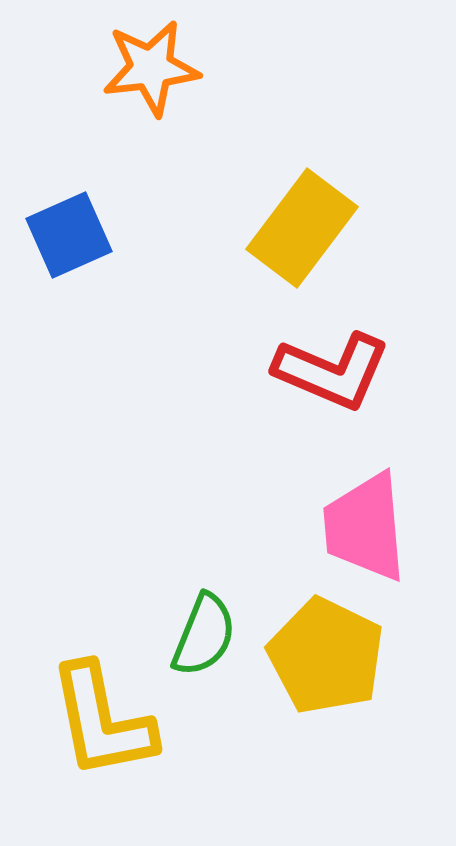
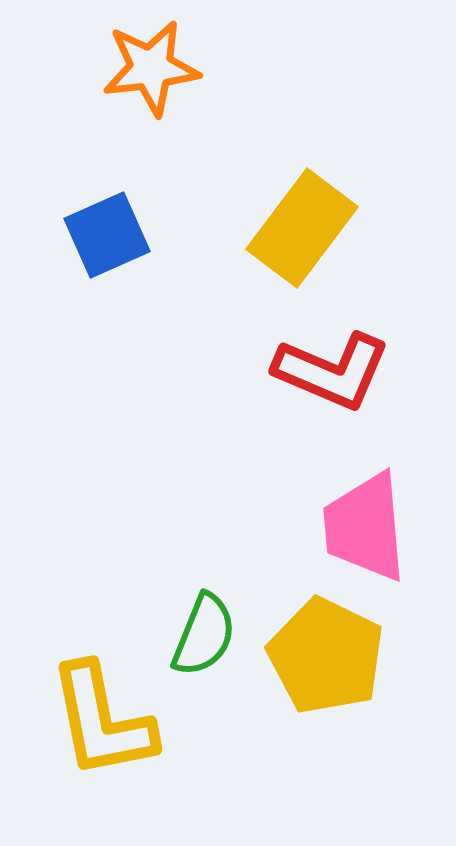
blue square: moved 38 px right
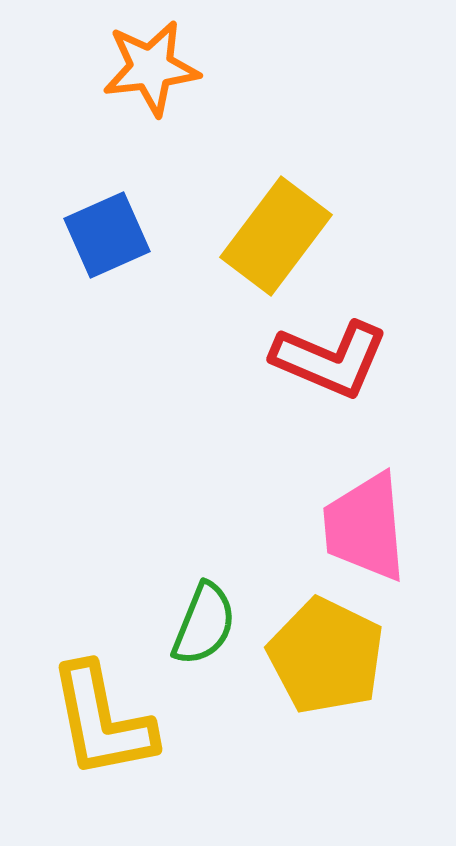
yellow rectangle: moved 26 px left, 8 px down
red L-shape: moved 2 px left, 12 px up
green semicircle: moved 11 px up
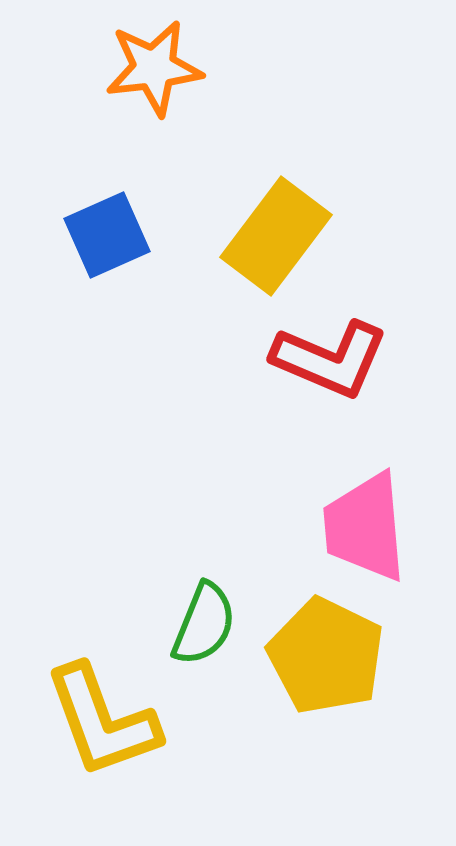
orange star: moved 3 px right
yellow L-shape: rotated 9 degrees counterclockwise
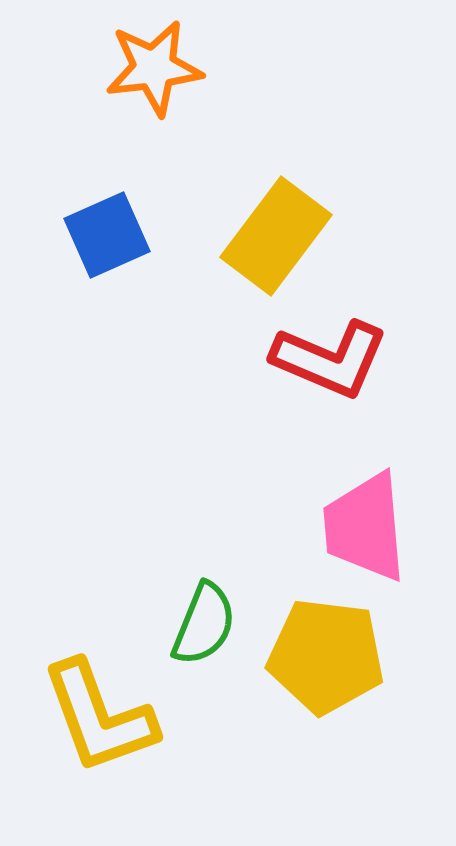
yellow pentagon: rotated 19 degrees counterclockwise
yellow L-shape: moved 3 px left, 4 px up
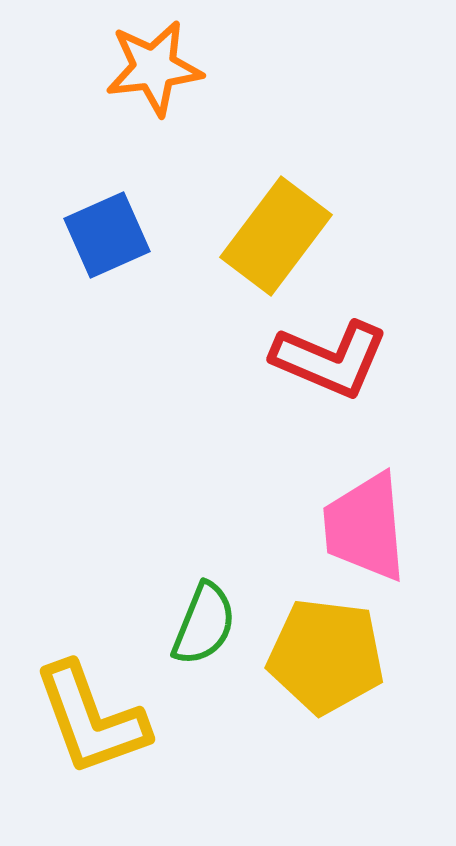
yellow L-shape: moved 8 px left, 2 px down
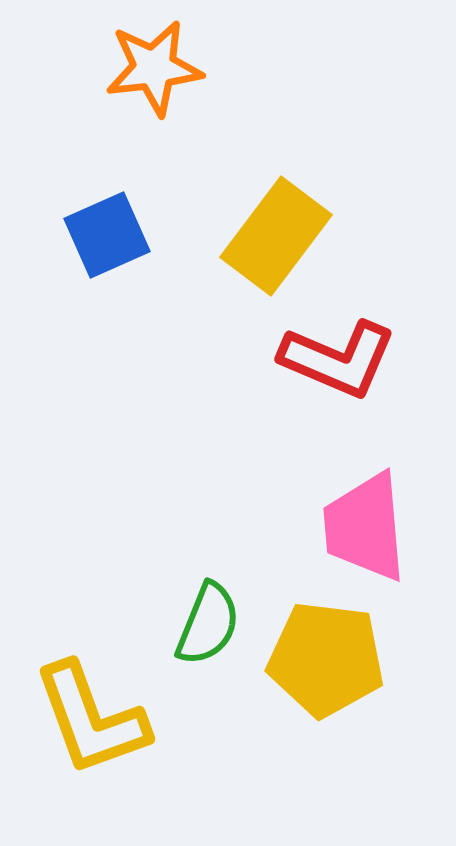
red L-shape: moved 8 px right
green semicircle: moved 4 px right
yellow pentagon: moved 3 px down
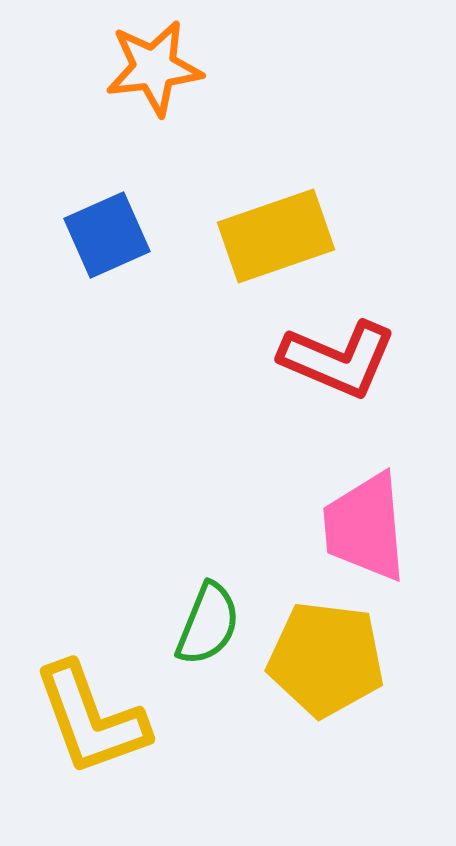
yellow rectangle: rotated 34 degrees clockwise
